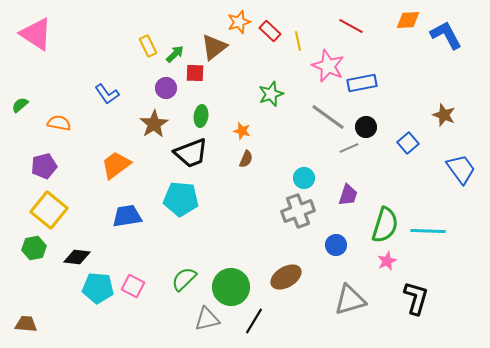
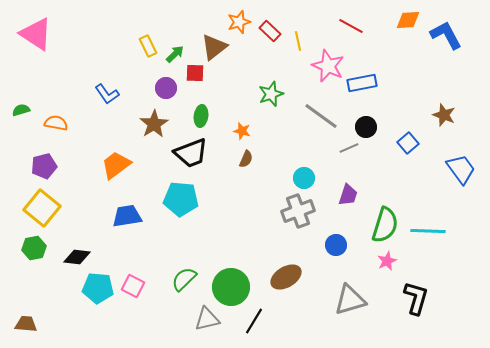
green semicircle at (20, 105): moved 1 px right, 5 px down; rotated 24 degrees clockwise
gray line at (328, 117): moved 7 px left, 1 px up
orange semicircle at (59, 123): moved 3 px left
yellow square at (49, 210): moved 7 px left, 2 px up
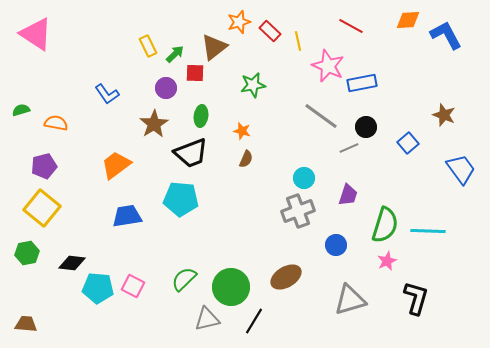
green star at (271, 94): moved 18 px left, 9 px up; rotated 10 degrees clockwise
green hexagon at (34, 248): moved 7 px left, 5 px down
black diamond at (77, 257): moved 5 px left, 6 px down
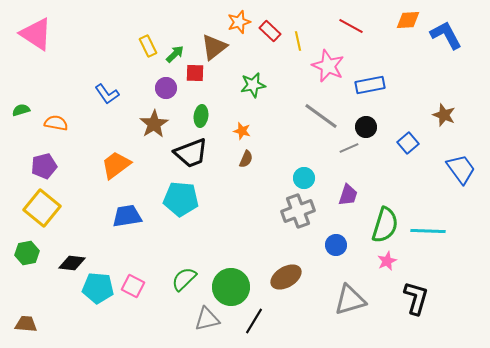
blue rectangle at (362, 83): moved 8 px right, 2 px down
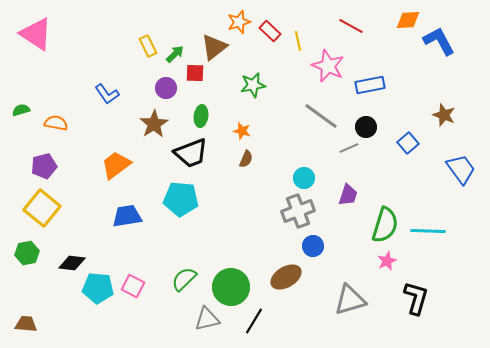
blue L-shape at (446, 35): moved 7 px left, 6 px down
blue circle at (336, 245): moved 23 px left, 1 px down
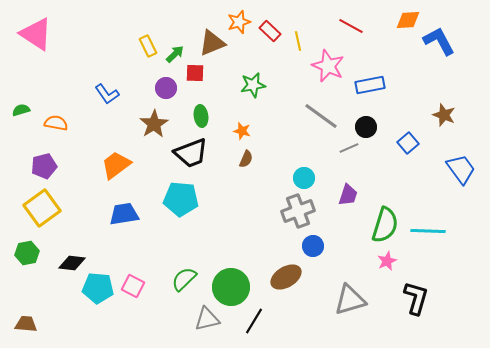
brown triangle at (214, 47): moved 2 px left, 4 px up; rotated 16 degrees clockwise
green ellipse at (201, 116): rotated 15 degrees counterclockwise
yellow square at (42, 208): rotated 15 degrees clockwise
blue trapezoid at (127, 216): moved 3 px left, 2 px up
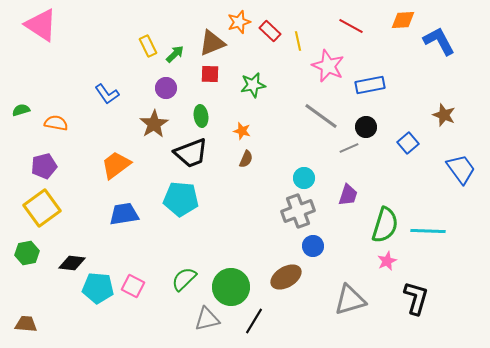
orange diamond at (408, 20): moved 5 px left
pink triangle at (36, 34): moved 5 px right, 9 px up
red square at (195, 73): moved 15 px right, 1 px down
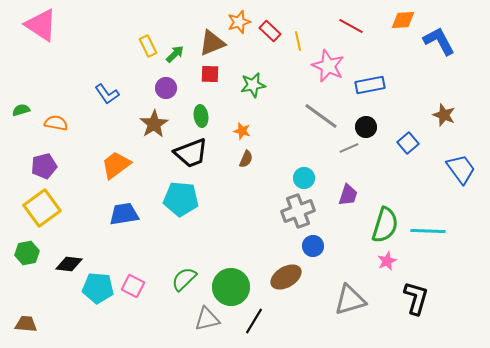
black diamond at (72, 263): moved 3 px left, 1 px down
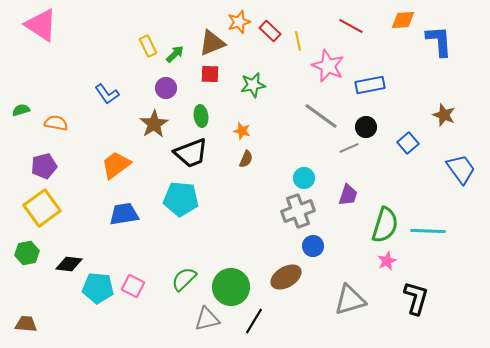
blue L-shape at (439, 41): rotated 24 degrees clockwise
